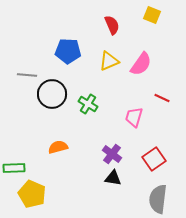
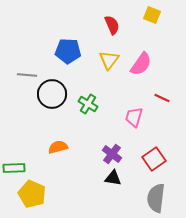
yellow triangle: moved 1 px up; rotated 30 degrees counterclockwise
gray semicircle: moved 2 px left, 1 px up
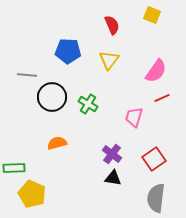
pink semicircle: moved 15 px right, 7 px down
black circle: moved 3 px down
red line: rotated 49 degrees counterclockwise
orange semicircle: moved 1 px left, 4 px up
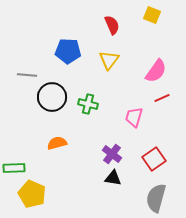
green cross: rotated 18 degrees counterclockwise
gray semicircle: rotated 8 degrees clockwise
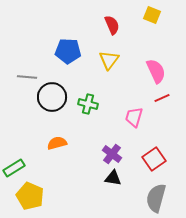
pink semicircle: rotated 60 degrees counterclockwise
gray line: moved 2 px down
green rectangle: rotated 30 degrees counterclockwise
yellow pentagon: moved 2 px left, 2 px down
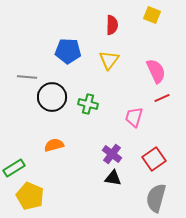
red semicircle: rotated 24 degrees clockwise
orange semicircle: moved 3 px left, 2 px down
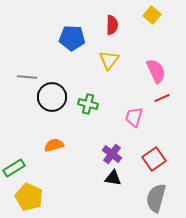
yellow square: rotated 18 degrees clockwise
blue pentagon: moved 4 px right, 13 px up
yellow pentagon: moved 1 px left, 1 px down
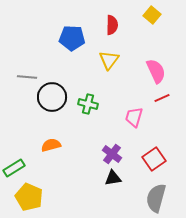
orange semicircle: moved 3 px left
black triangle: rotated 18 degrees counterclockwise
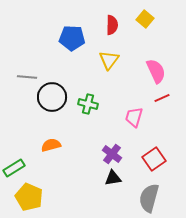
yellow square: moved 7 px left, 4 px down
gray semicircle: moved 7 px left
